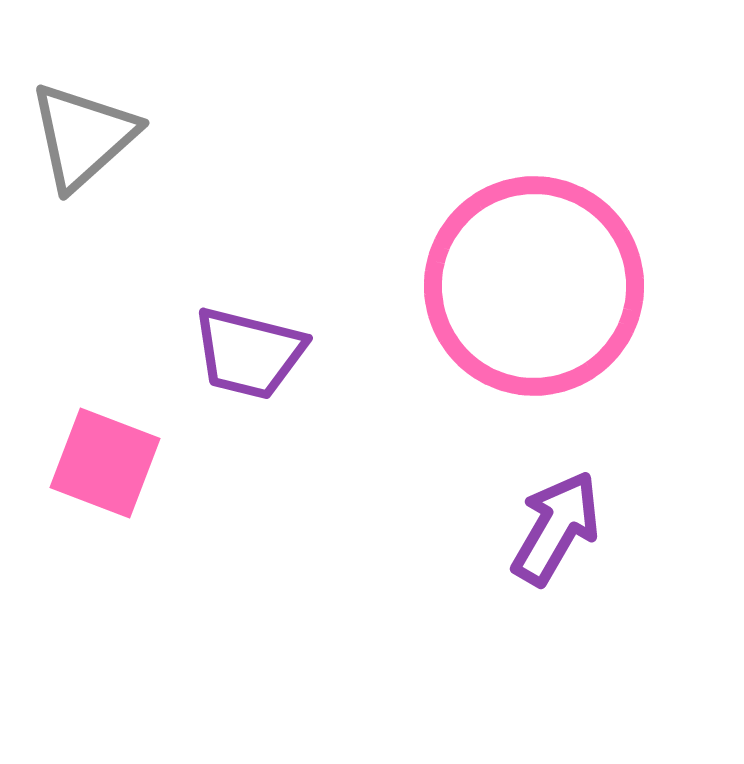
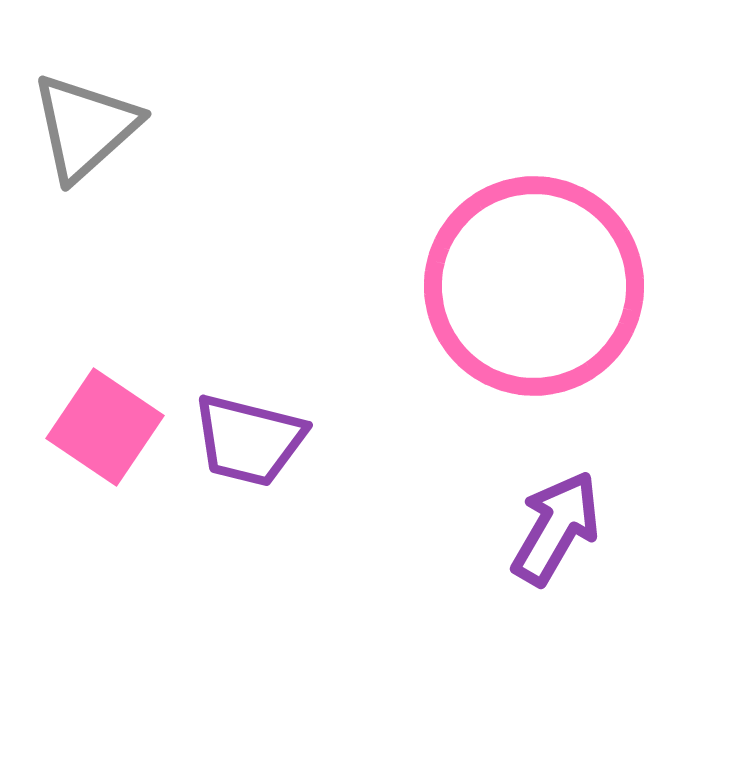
gray triangle: moved 2 px right, 9 px up
purple trapezoid: moved 87 px down
pink square: moved 36 px up; rotated 13 degrees clockwise
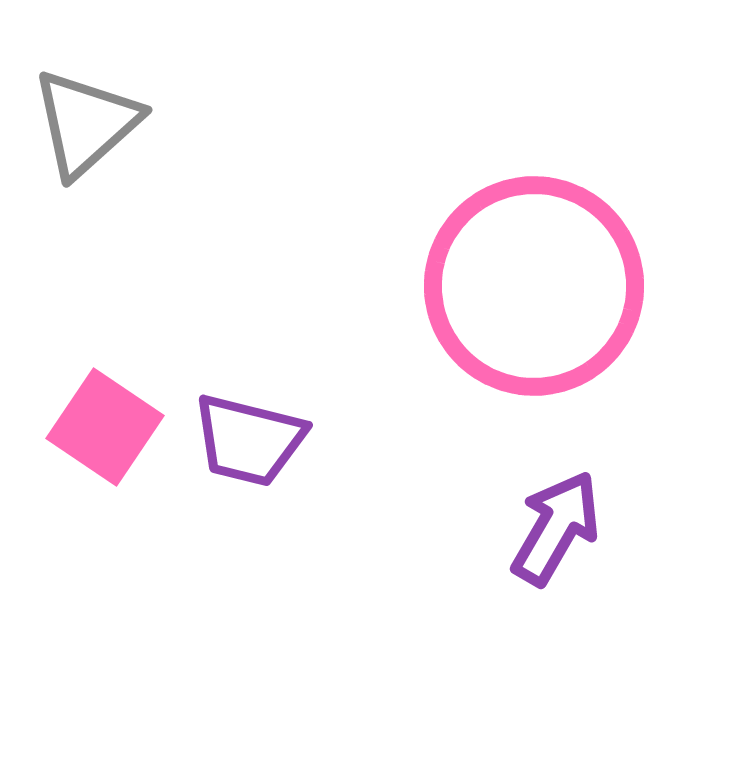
gray triangle: moved 1 px right, 4 px up
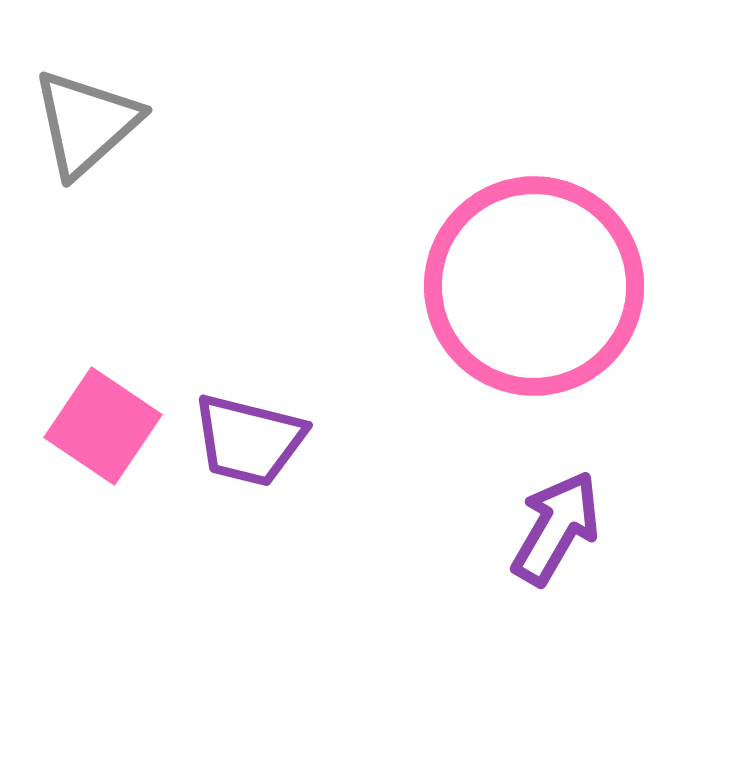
pink square: moved 2 px left, 1 px up
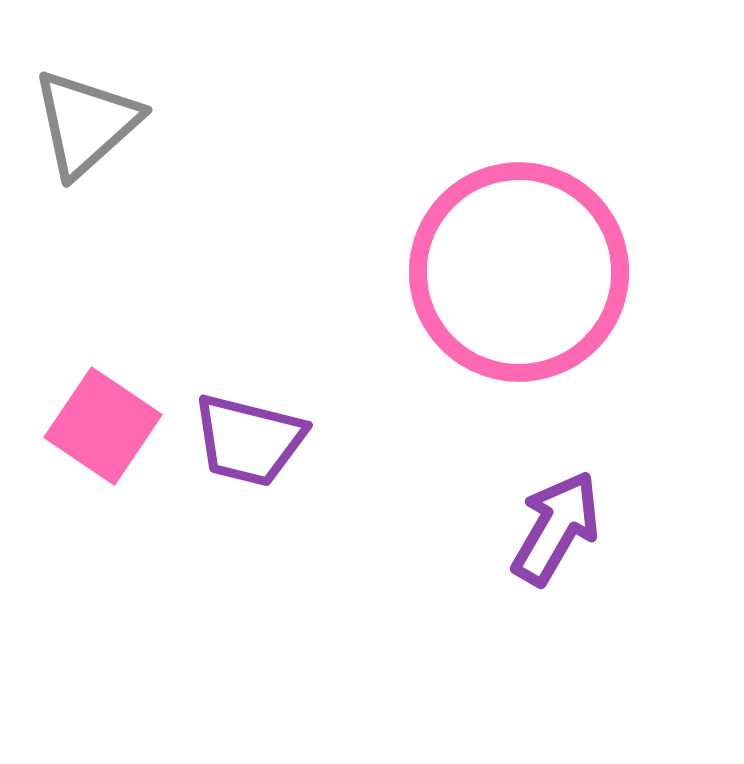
pink circle: moved 15 px left, 14 px up
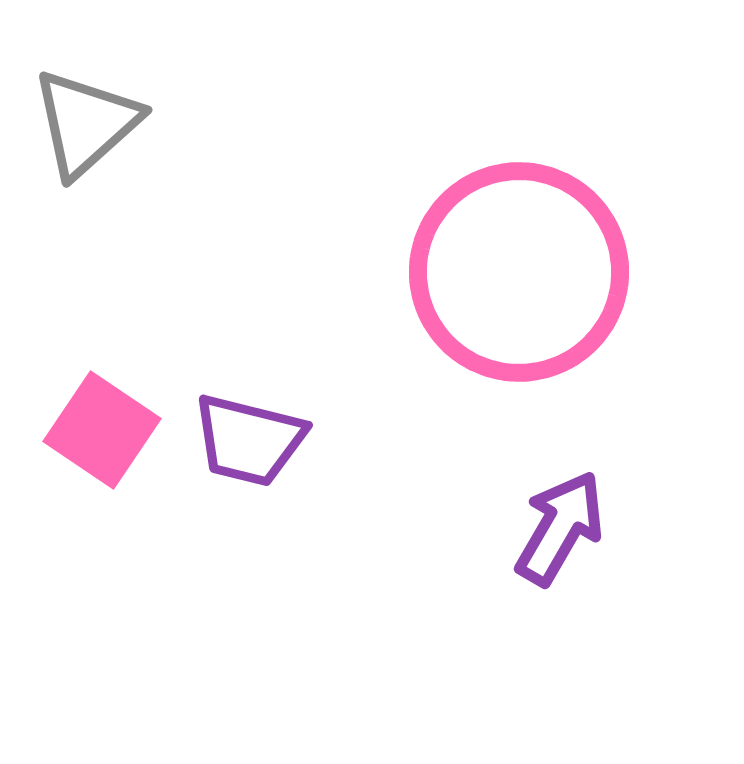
pink square: moved 1 px left, 4 px down
purple arrow: moved 4 px right
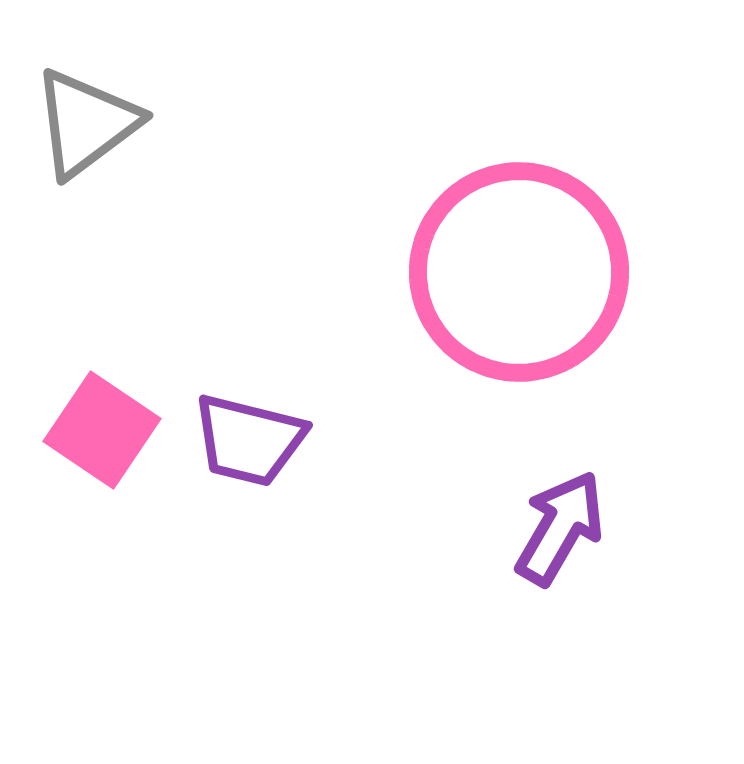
gray triangle: rotated 5 degrees clockwise
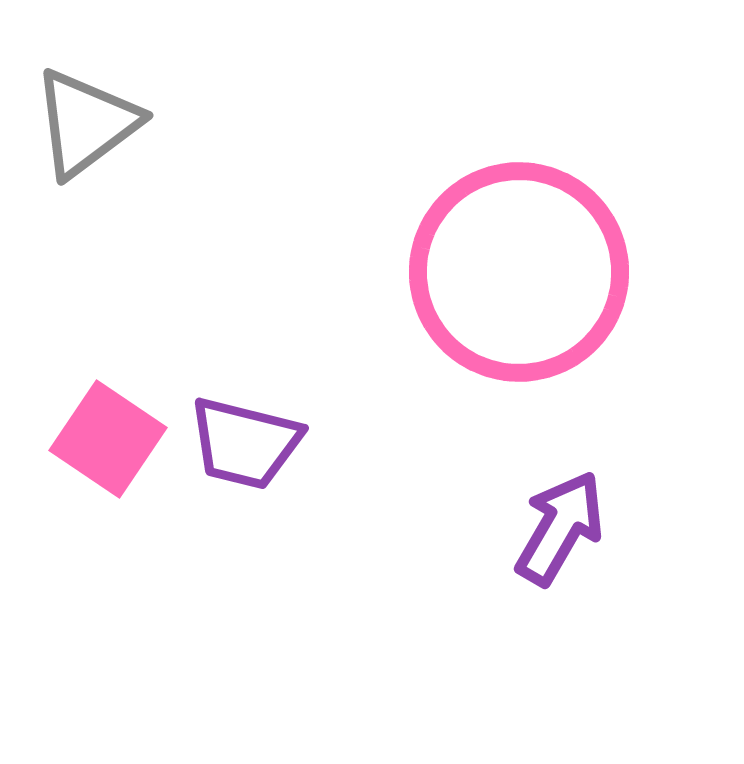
pink square: moved 6 px right, 9 px down
purple trapezoid: moved 4 px left, 3 px down
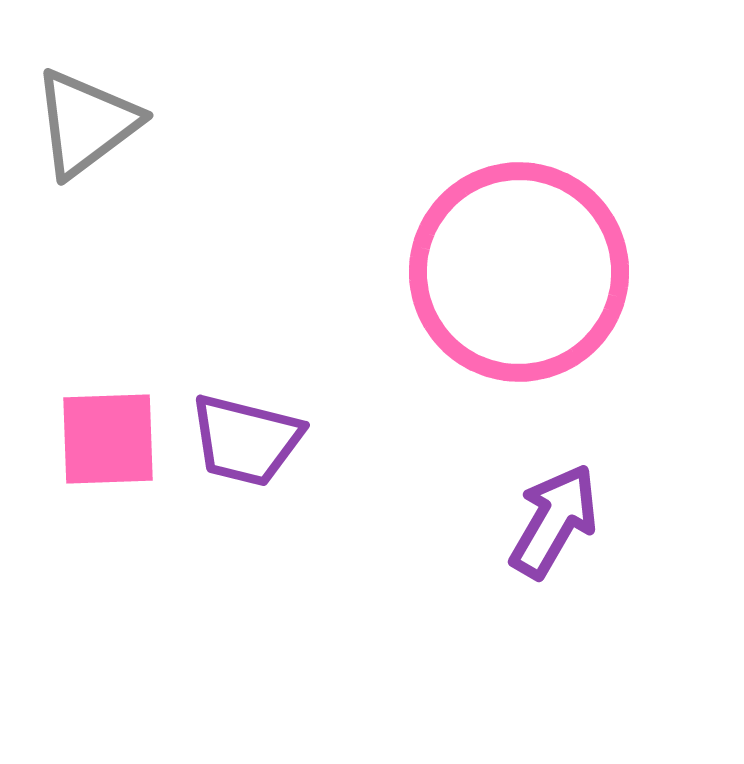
pink square: rotated 36 degrees counterclockwise
purple trapezoid: moved 1 px right, 3 px up
purple arrow: moved 6 px left, 7 px up
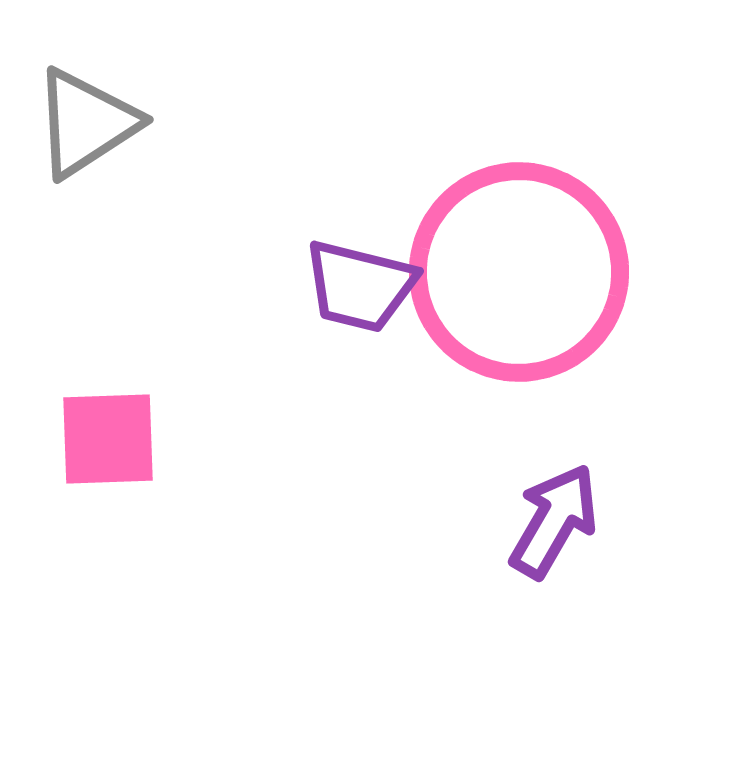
gray triangle: rotated 4 degrees clockwise
purple trapezoid: moved 114 px right, 154 px up
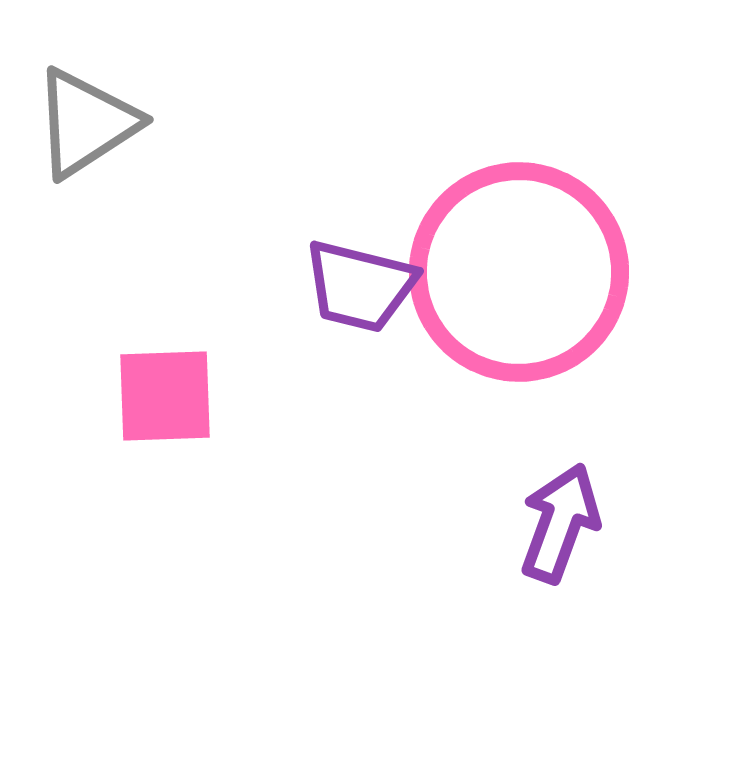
pink square: moved 57 px right, 43 px up
purple arrow: moved 6 px right, 2 px down; rotated 10 degrees counterclockwise
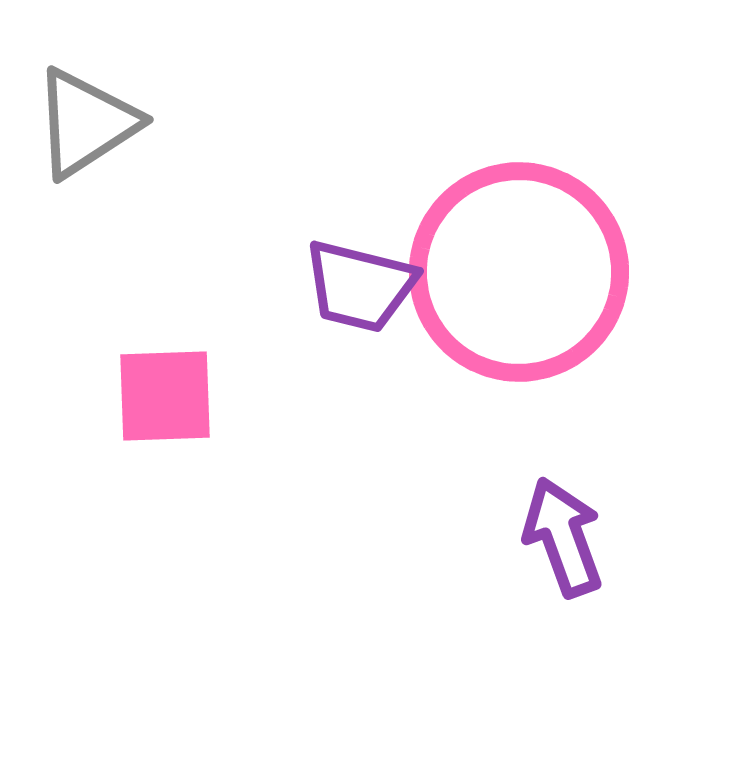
purple arrow: moved 3 px right, 14 px down; rotated 40 degrees counterclockwise
